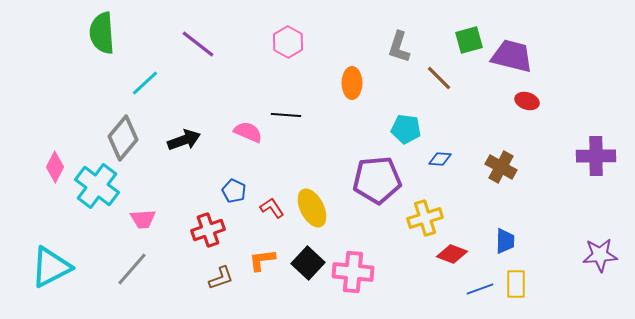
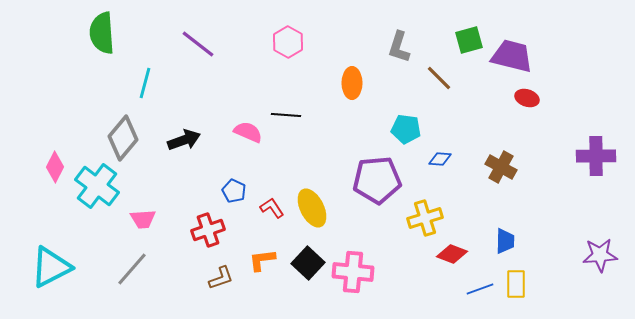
cyan line: rotated 32 degrees counterclockwise
red ellipse: moved 3 px up
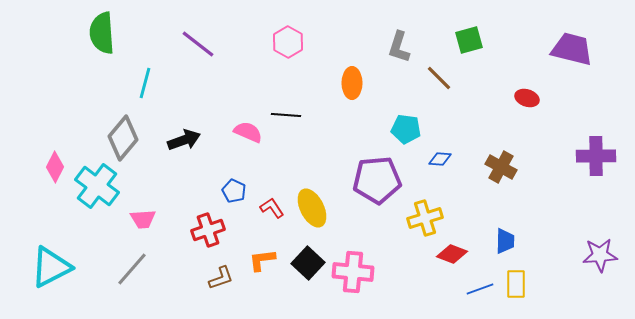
purple trapezoid: moved 60 px right, 7 px up
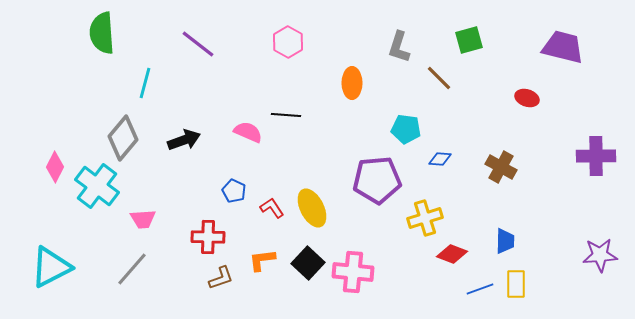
purple trapezoid: moved 9 px left, 2 px up
red cross: moved 7 px down; rotated 20 degrees clockwise
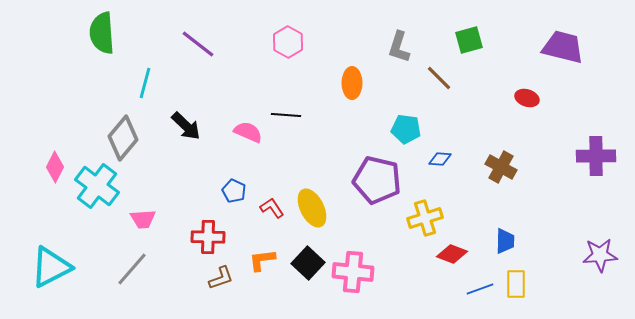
black arrow: moved 2 px right, 14 px up; rotated 64 degrees clockwise
purple pentagon: rotated 18 degrees clockwise
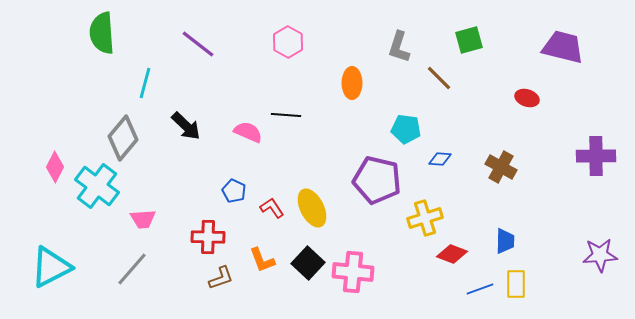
orange L-shape: rotated 104 degrees counterclockwise
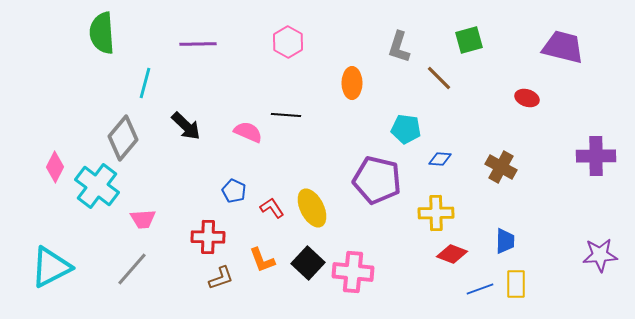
purple line: rotated 39 degrees counterclockwise
yellow cross: moved 11 px right, 5 px up; rotated 16 degrees clockwise
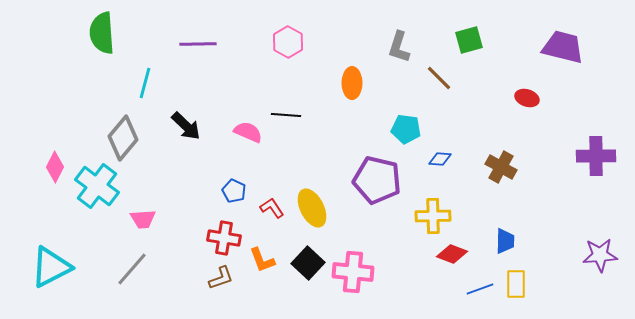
yellow cross: moved 3 px left, 3 px down
red cross: moved 16 px right, 1 px down; rotated 8 degrees clockwise
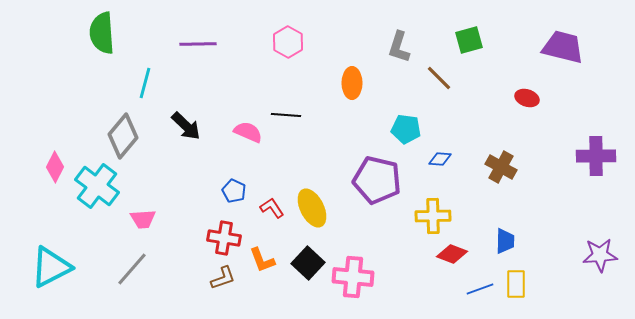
gray diamond: moved 2 px up
pink cross: moved 5 px down
brown L-shape: moved 2 px right
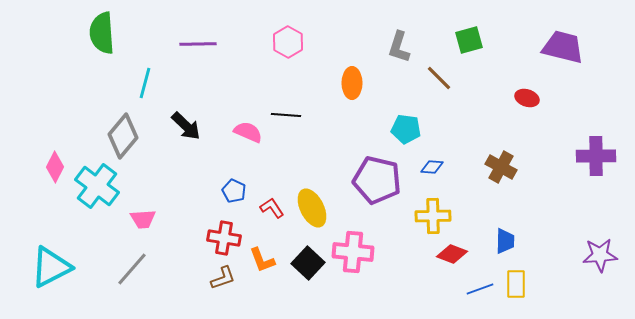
blue diamond: moved 8 px left, 8 px down
pink cross: moved 25 px up
